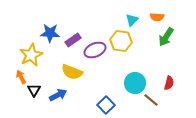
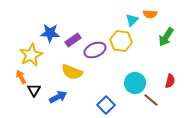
orange semicircle: moved 7 px left, 3 px up
red semicircle: moved 1 px right, 2 px up
blue arrow: moved 2 px down
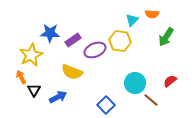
orange semicircle: moved 2 px right
yellow hexagon: moved 1 px left
red semicircle: rotated 144 degrees counterclockwise
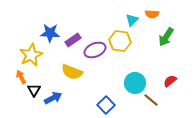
blue arrow: moved 5 px left, 1 px down
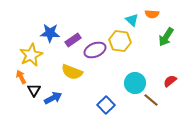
cyan triangle: rotated 32 degrees counterclockwise
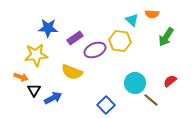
blue star: moved 2 px left, 5 px up
purple rectangle: moved 2 px right, 2 px up
yellow star: moved 5 px right; rotated 20 degrees clockwise
orange arrow: rotated 136 degrees clockwise
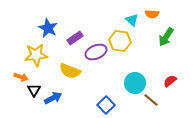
blue star: rotated 24 degrees clockwise
purple ellipse: moved 1 px right, 2 px down
yellow semicircle: moved 2 px left, 1 px up
